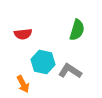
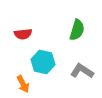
gray L-shape: moved 12 px right
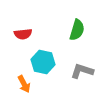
gray L-shape: rotated 15 degrees counterclockwise
orange arrow: moved 1 px right
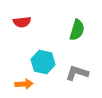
red semicircle: moved 1 px left, 12 px up
gray L-shape: moved 5 px left, 2 px down
orange arrow: rotated 66 degrees counterclockwise
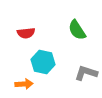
red semicircle: moved 4 px right, 11 px down
green semicircle: rotated 130 degrees clockwise
gray L-shape: moved 9 px right
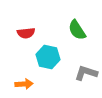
cyan hexagon: moved 5 px right, 5 px up
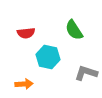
green semicircle: moved 3 px left
